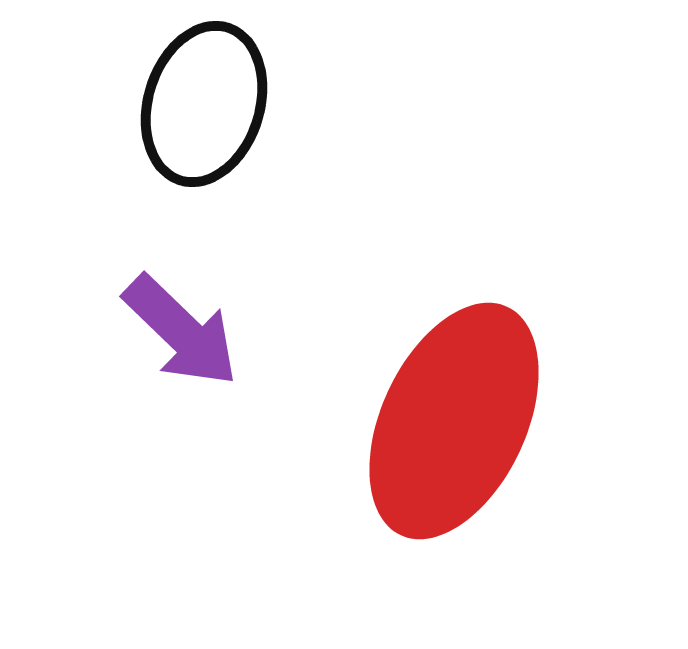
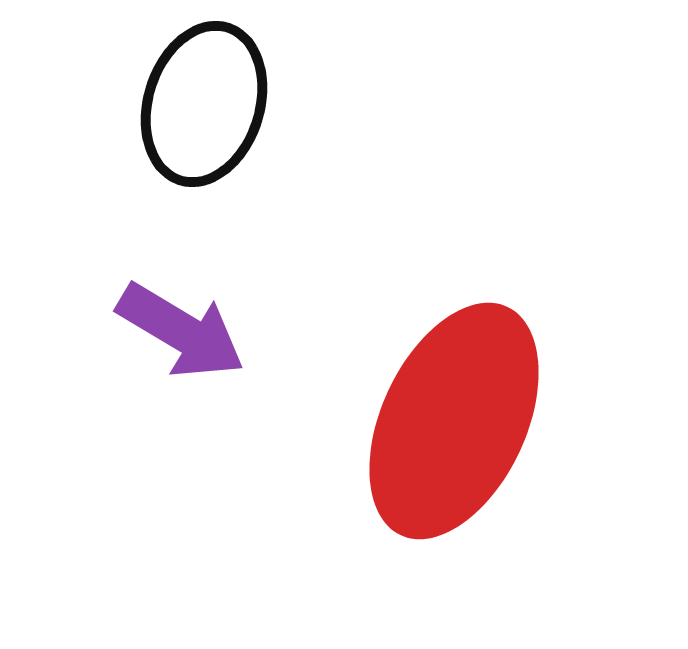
purple arrow: rotated 13 degrees counterclockwise
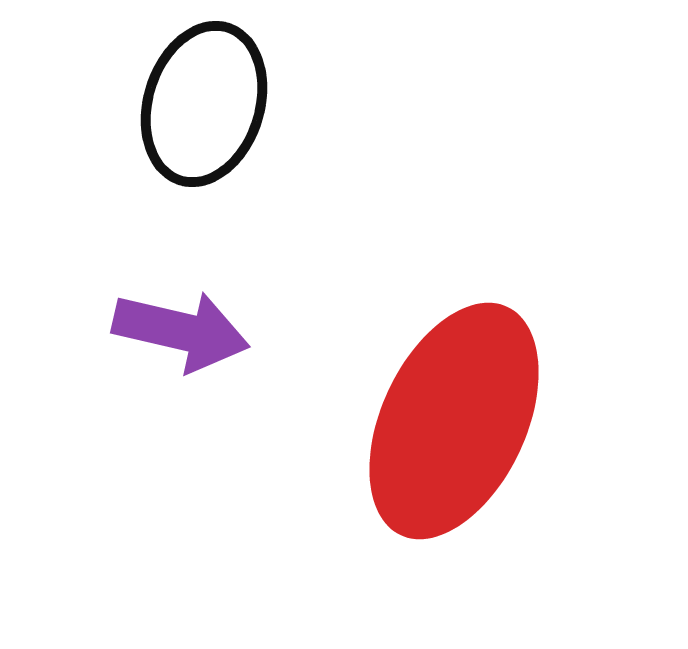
purple arrow: rotated 18 degrees counterclockwise
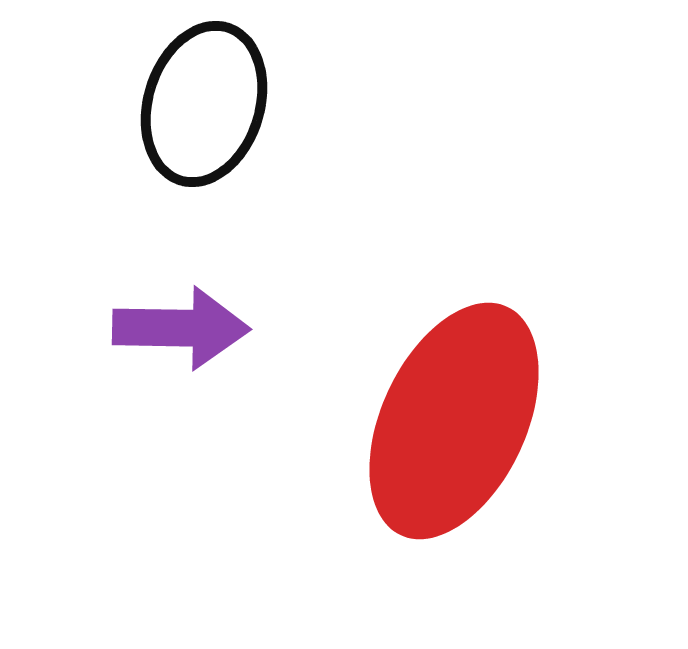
purple arrow: moved 3 px up; rotated 12 degrees counterclockwise
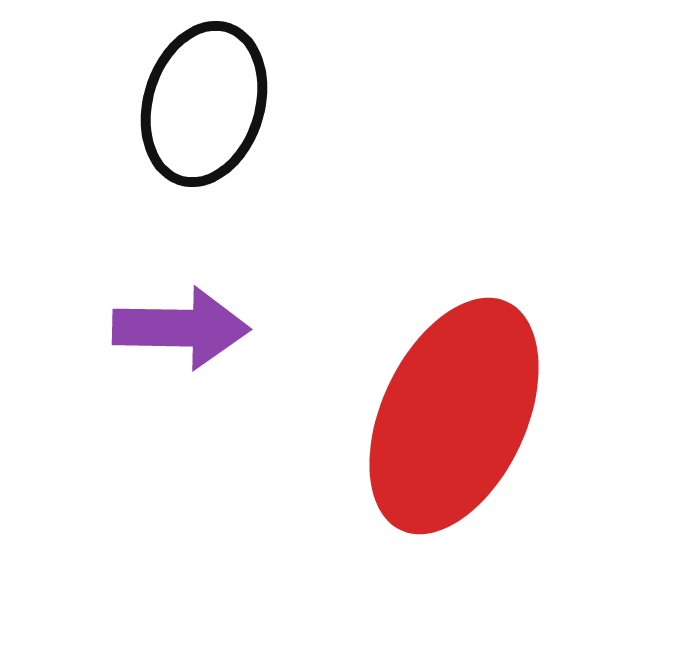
red ellipse: moved 5 px up
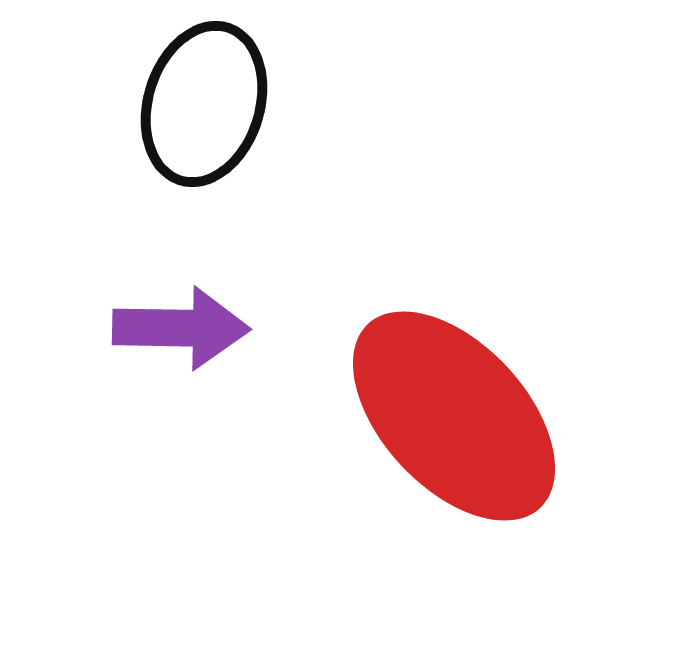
red ellipse: rotated 68 degrees counterclockwise
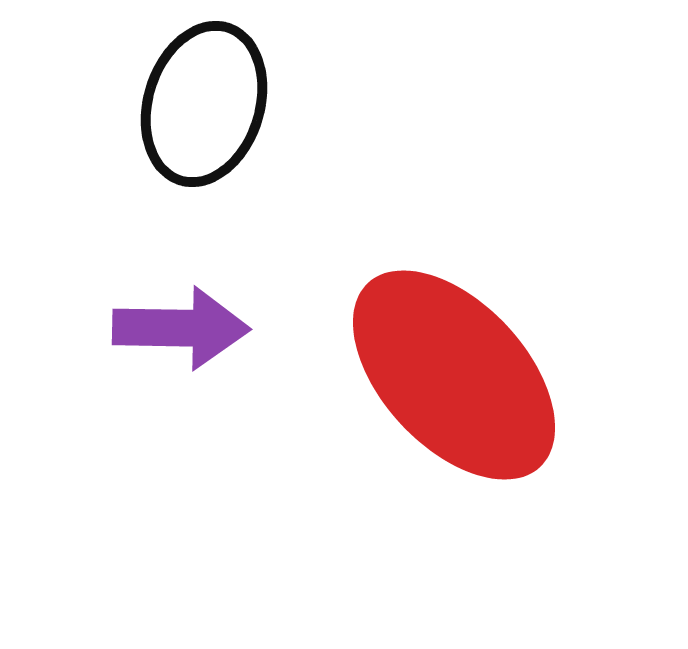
red ellipse: moved 41 px up
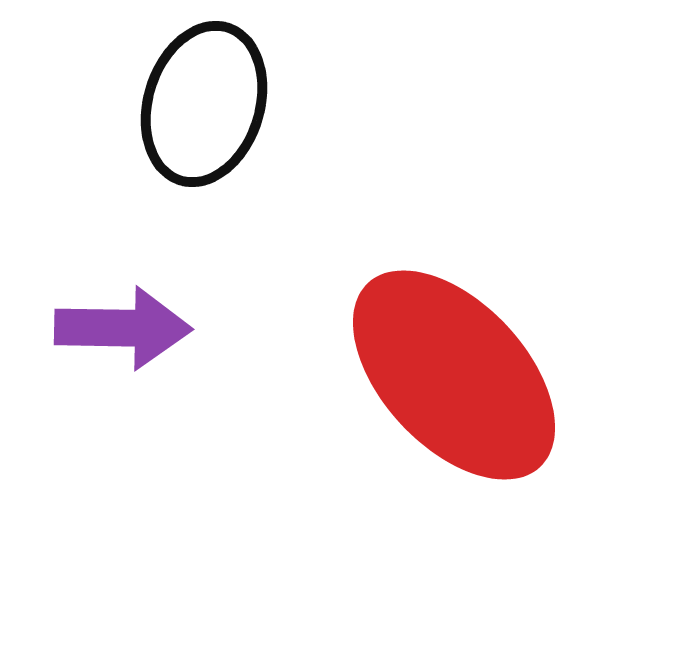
purple arrow: moved 58 px left
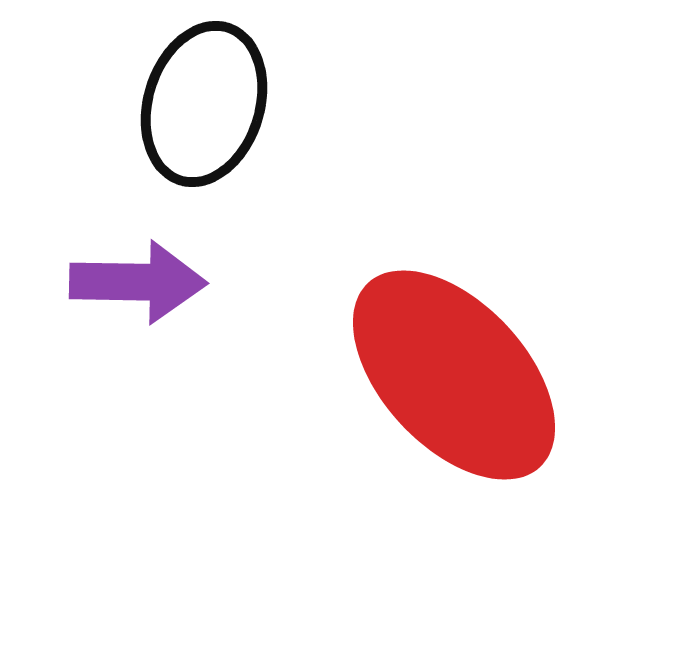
purple arrow: moved 15 px right, 46 px up
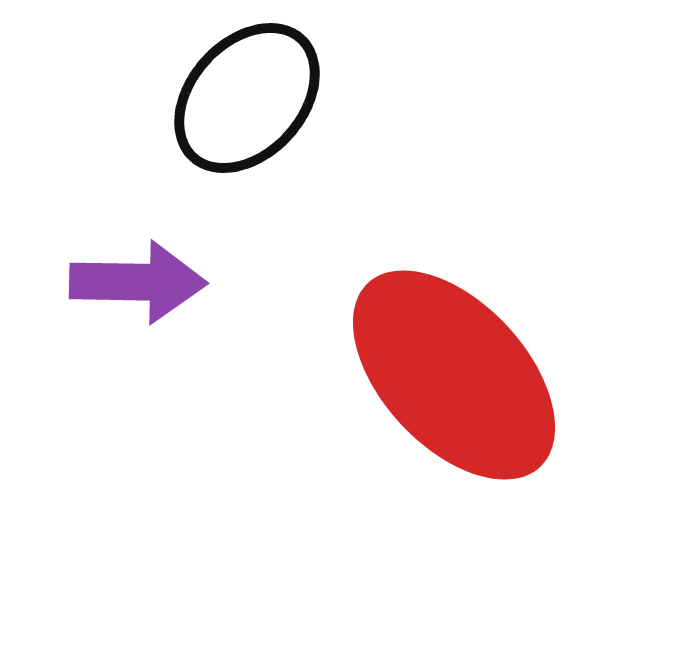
black ellipse: moved 43 px right, 6 px up; rotated 25 degrees clockwise
